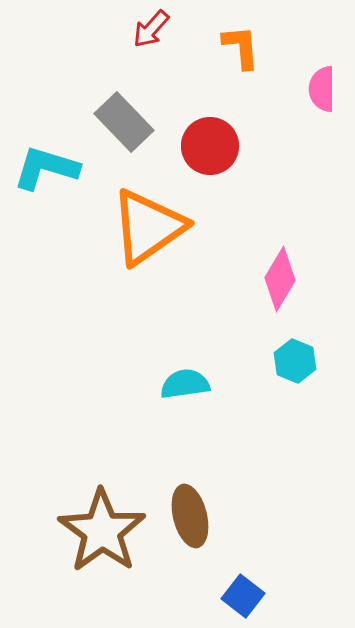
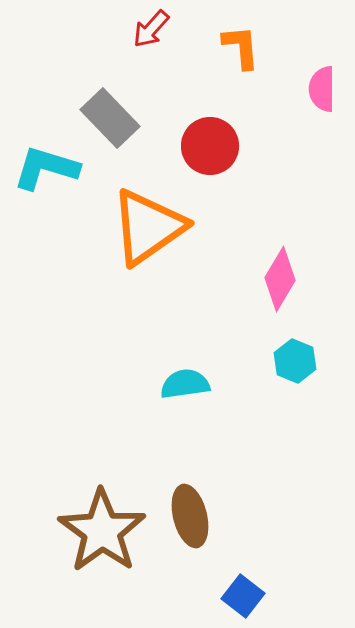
gray rectangle: moved 14 px left, 4 px up
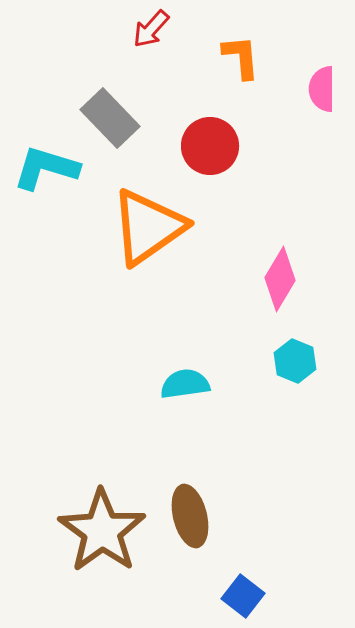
orange L-shape: moved 10 px down
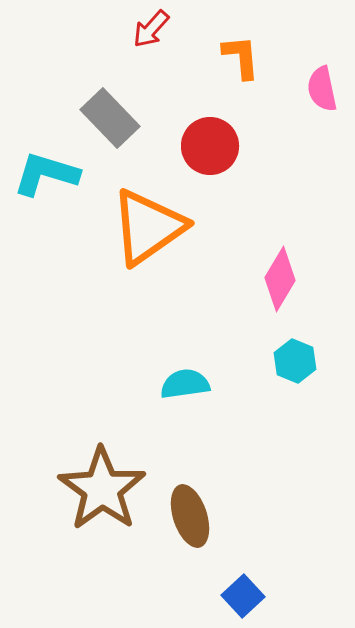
pink semicircle: rotated 12 degrees counterclockwise
cyan L-shape: moved 6 px down
brown ellipse: rotated 4 degrees counterclockwise
brown star: moved 42 px up
blue square: rotated 9 degrees clockwise
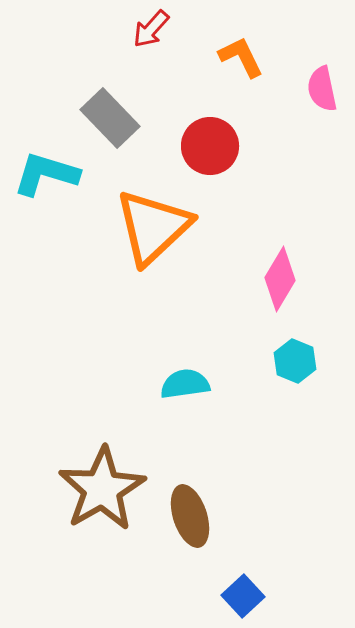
orange L-shape: rotated 21 degrees counterclockwise
orange triangle: moved 5 px right; rotated 8 degrees counterclockwise
brown star: rotated 6 degrees clockwise
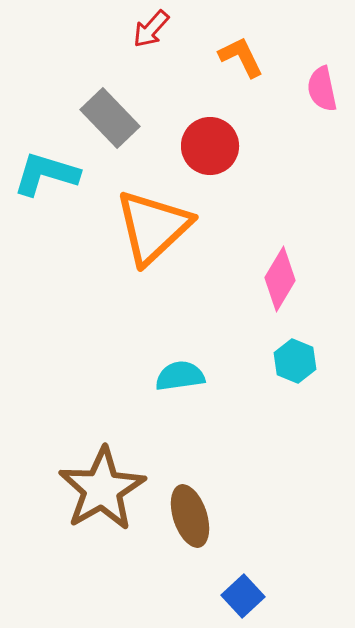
cyan semicircle: moved 5 px left, 8 px up
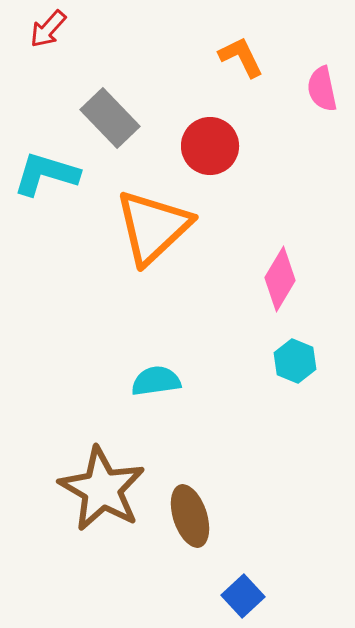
red arrow: moved 103 px left
cyan semicircle: moved 24 px left, 5 px down
brown star: rotated 12 degrees counterclockwise
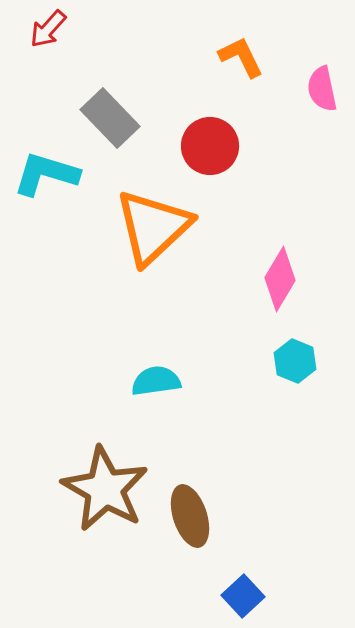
brown star: moved 3 px right
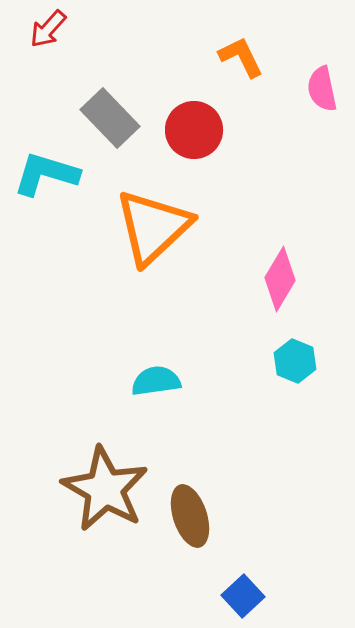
red circle: moved 16 px left, 16 px up
